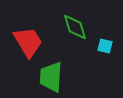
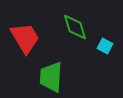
red trapezoid: moved 3 px left, 4 px up
cyan square: rotated 14 degrees clockwise
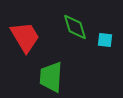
red trapezoid: moved 1 px up
cyan square: moved 6 px up; rotated 21 degrees counterclockwise
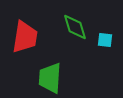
red trapezoid: rotated 40 degrees clockwise
green trapezoid: moved 1 px left, 1 px down
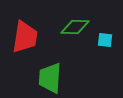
green diamond: rotated 72 degrees counterclockwise
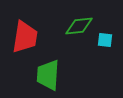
green diamond: moved 4 px right, 1 px up; rotated 8 degrees counterclockwise
green trapezoid: moved 2 px left, 3 px up
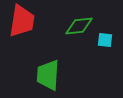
red trapezoid: moved 3 px left, 16 px up
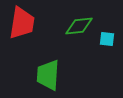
red trapezoid: moved 2 px down
cyan square: moved 2 px right, 1 px up
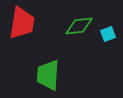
cyan square: moved 1 px right, 5 px up; rotated 28 degrees counterclockwise
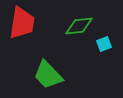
cyan square: moved 4 px left, 10 px down
green trapezoid: rotated 48 degrees counterclockwise
